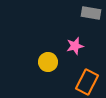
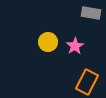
pink star: rotated 18 degrees counterclockwise
yellow circle: moved 20 px up
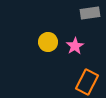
gray rectangle: moved 1 px left; rotated 18 degrees counterclockwise
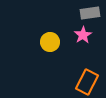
yellow circle: moved 2 px right
pink star: moved 8 px right, 11 px up
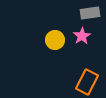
pink star: moved 1 px left, 1 px down
yellow circle: moved 5 px right, 2 px up
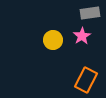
yellow circle: moved 2 px left
orange rectangle: moved 1 px left, 2 px up
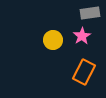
orange rectangle: moved 2 px left, 8 px up
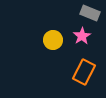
gray rectangle: rotated 30 degrees clockwise
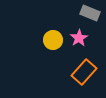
pink star: moved 3 px left, 2 px down
orange rectangle: rotated 15 degrees clockwise
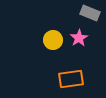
orange rectangle: moved 13 px left, 7 px down; rotated 40 degrees clockwise
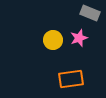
pink star: rotated 12 degrees clockwise
